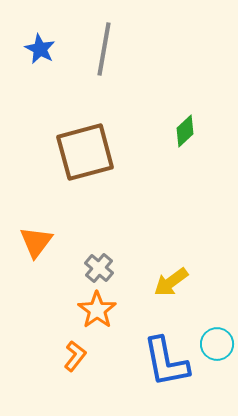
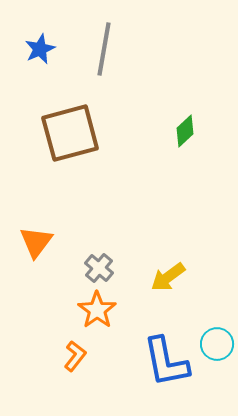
blue star: rotated 20 degrees clockwise
brown square: moved 15 px left, 19 px up
yellow arrow: moved 3 px left, 5 px up
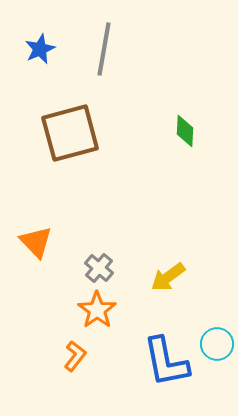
green diamond: rotated 44 degrees counterclockwise
orange triangle: rotated 21 degrees counterclockwise
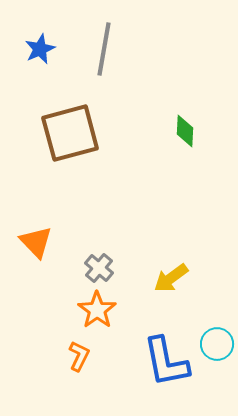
yellow arrow: moved 3 px right, 1 px down
orange L-shape: moved 4 px right; rotated 12 degrees counterclockwise
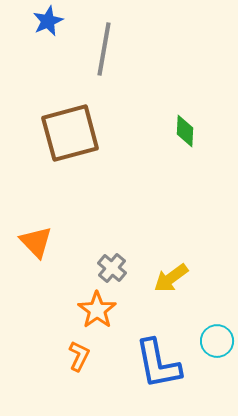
blue star: moved 8 px right, 28 px up
gray cross: moved 13 px right
cyan circle: moved 3 px up
blue L-shape: moved 8 px left, 2 px down
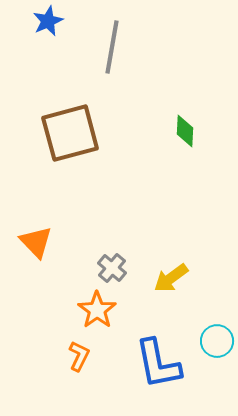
gray line: moved 8 px right, 2 px up
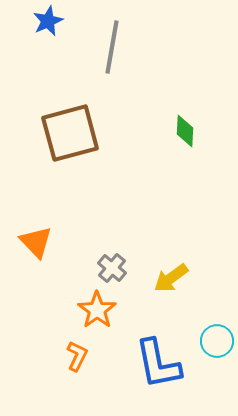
orange L-shape: moved 2 px left
